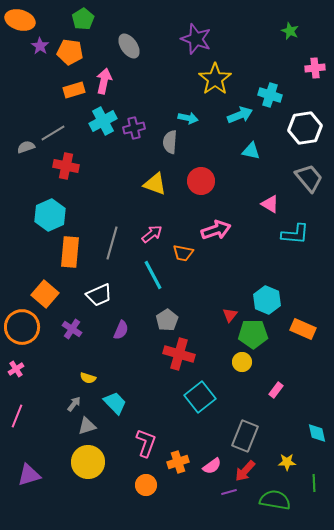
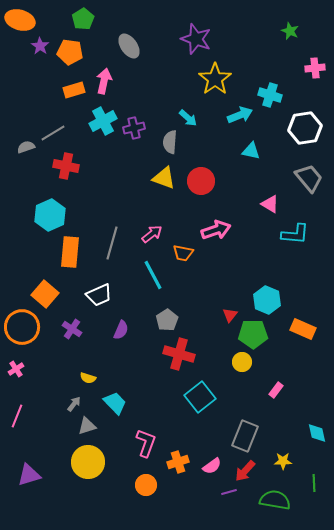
cyan arrow at (188, 118): rotated 30 degrees clockwise
yellow triangle at (155, 184): moved 9 px right, 6 px up
yellow star at (287, 462): moved 4 px left, 1 px up
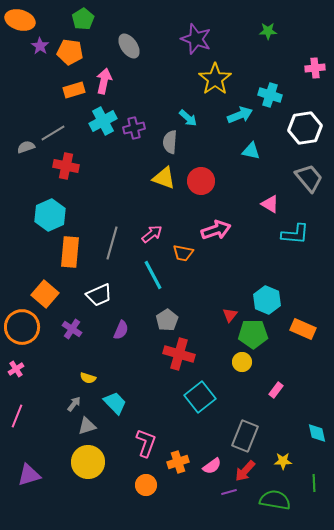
green star at (290, 31): moved 22 px left; rotated 24 degrees counterclockwise
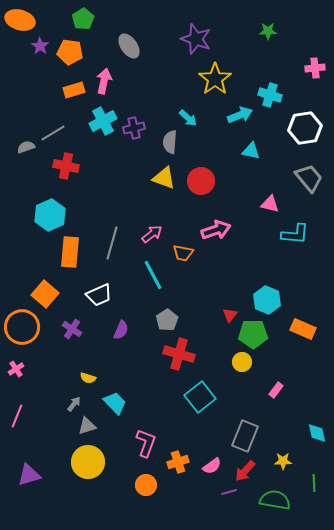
pink triangle at (270, 204): rotated 18 degrees counterclockwise
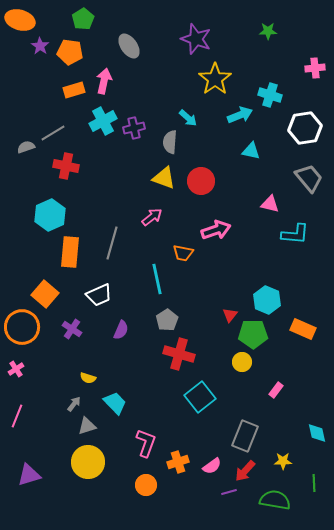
pink arrow at (152, 234): moved 17 px up
cyan line at (153, 275): moved 4 px right, 4 px down; rotated 16 degrees clockwise
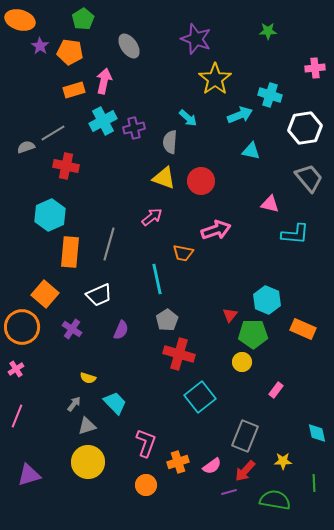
gray line at (112, 243): moved 3 px left, 1 px down
